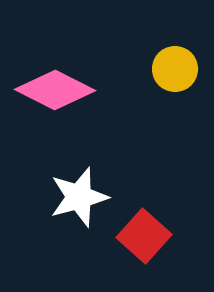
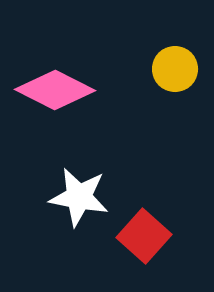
white star: rotated 26 degrees clockwise
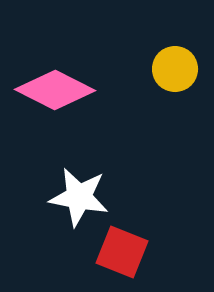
red square: moved 22 px left, 16 px down; rotated 20 degrees counterclockwise
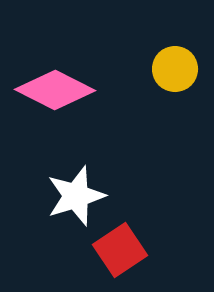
white star: moved 3 px left, 1 px up; rotated 28 degrees counterclockwise
red square: moved 2 px left, 2 px up; rotated 34 degrees clockwise
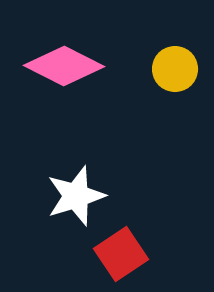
pink diamond: moved 9 px right, 24 px up
red square: moved 1 px right, 4 px down
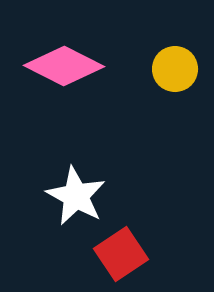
white star: rotated 26 degrees counterclockwise
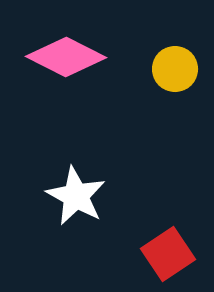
pink diamond: moved 2 px right, 9 px up
red square: moved 47 px right
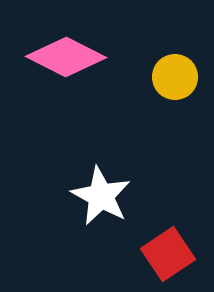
yellow circle: moved 8 px down
white star: moved 25 px right
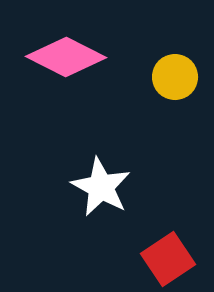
white star: moved 9 px up
red square: moved 5 px down
